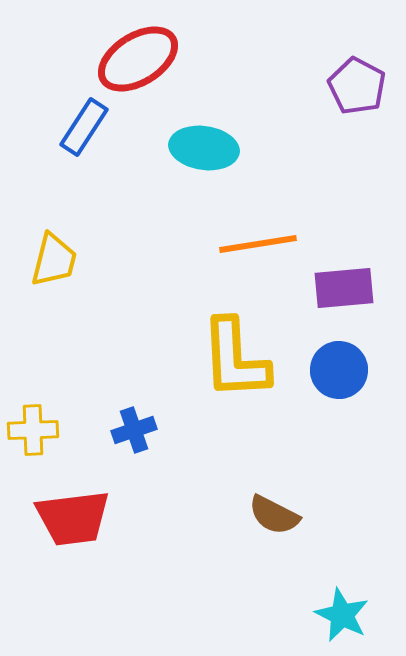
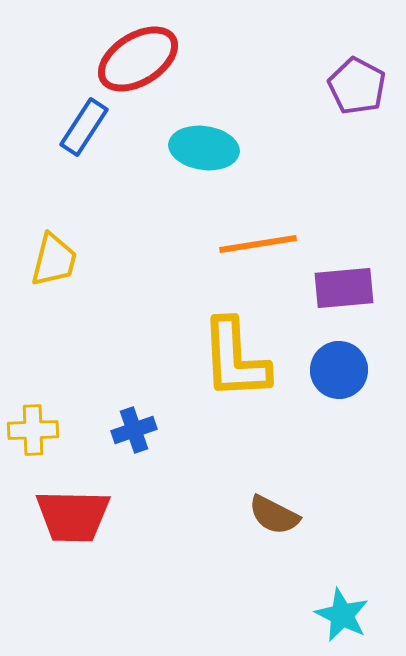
red trapezoid: moved 2 px up; rotated 8 degrees clockwise
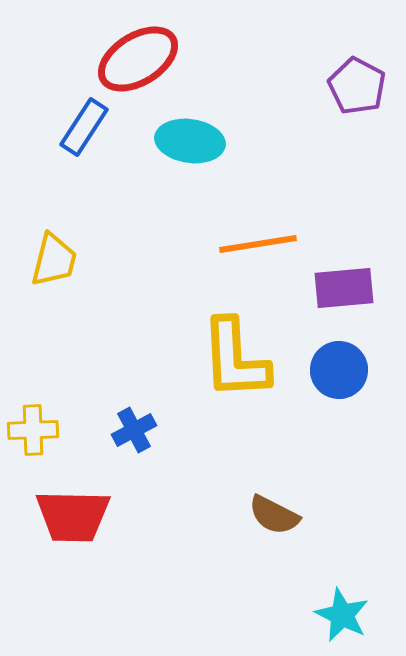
cyan ellipse: moved 14 px left, 7 px up
blue cross: rotated 9 degrees counterclockwise
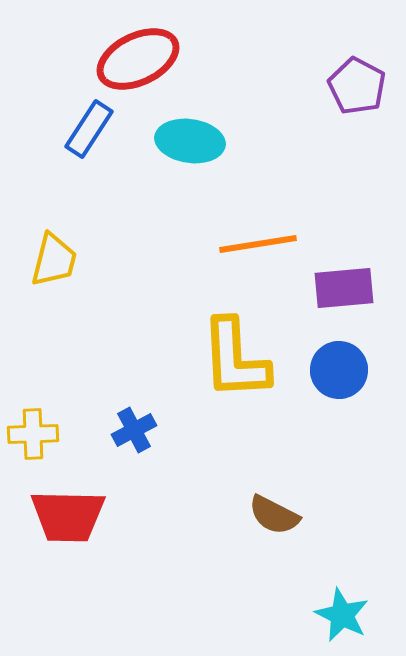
red ellipse: rotated 6 degrees clockwise
blue rectangle: moved 5 px right, 2 px down
yellow cross: moved 4 px down
red trapezoid: moved 5 px left
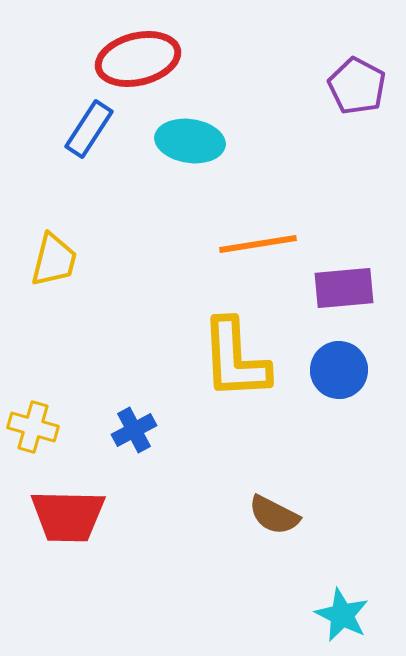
red ellipse: rotated 12 degrees clockwise
yellow cross: moved 7 px up; rotated 18 degrees clockwise
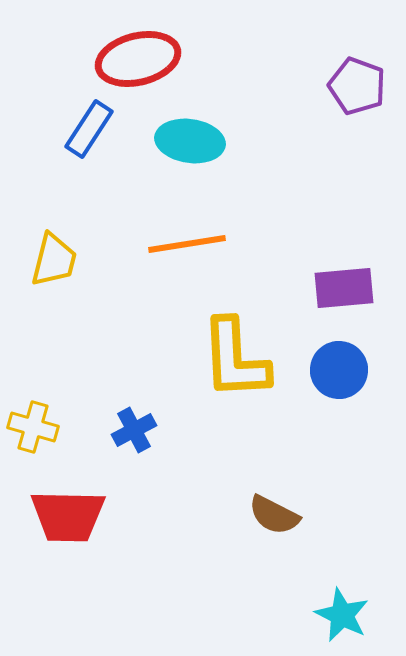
purple pentagon: rotated 8 degrees counterclockwise
orange line: moved 71 px left
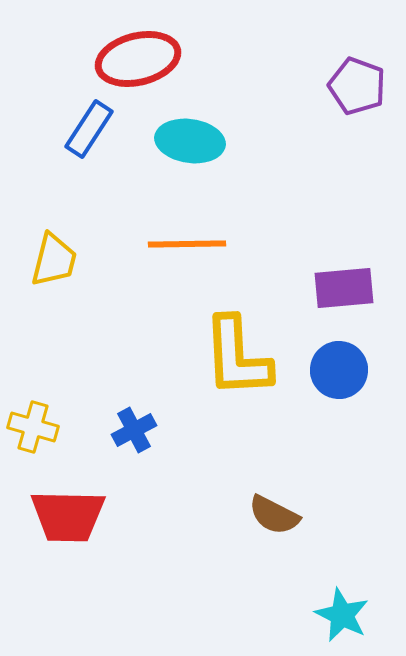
orange line: rotated 8 degrees clockwise
yellow L-shape: moved 2 px right, 2 px up
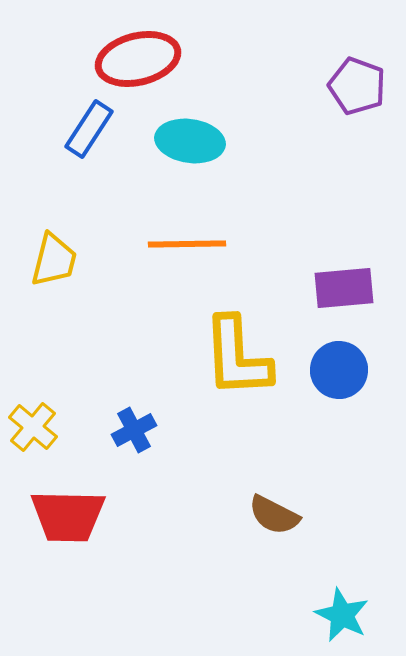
yellow cross: rotated 24 degrees clockwise
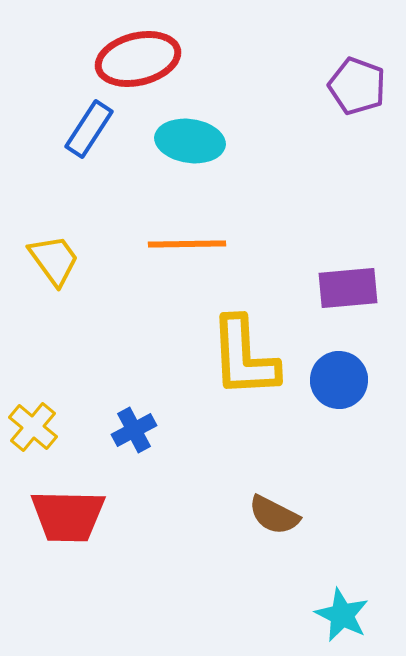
yellow trapezoid: rotated 50 degrees counterclockwise
purple rectangle: moved 4 px right
yellow L-shape: moved 7 px right
blue circle: moved 10 px down
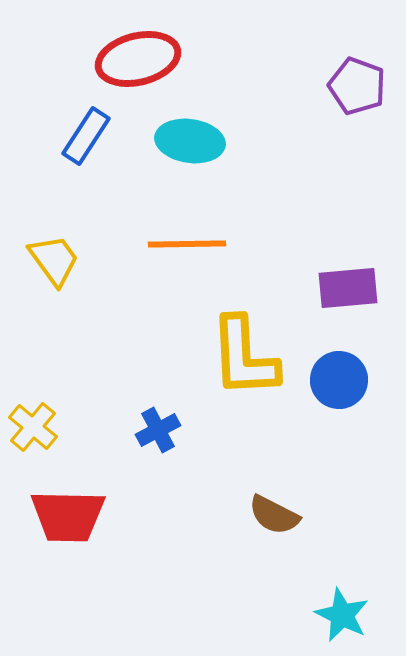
blue rectangle: moved 3 px left, 7 px down
blue cross: moved 24 px right
